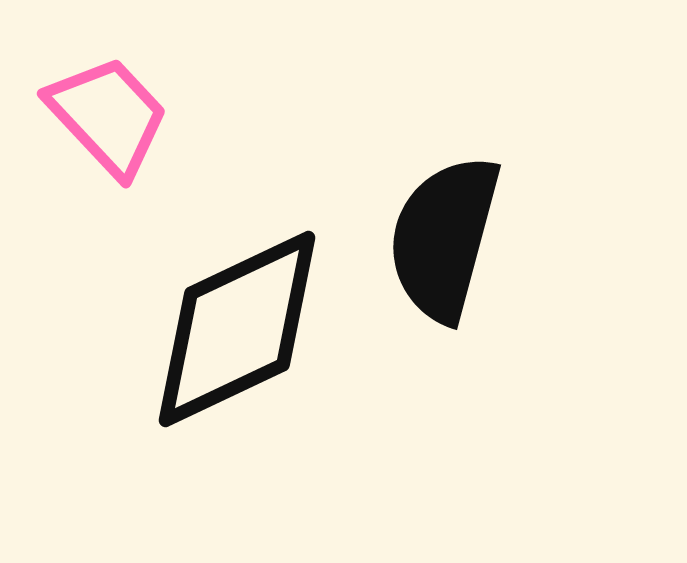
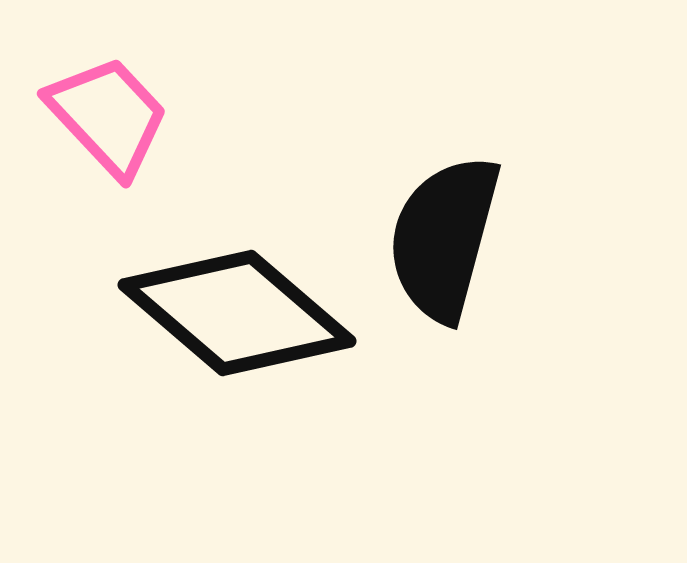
black diamond: moved 16 px up; rotated 66 degrees clockwise
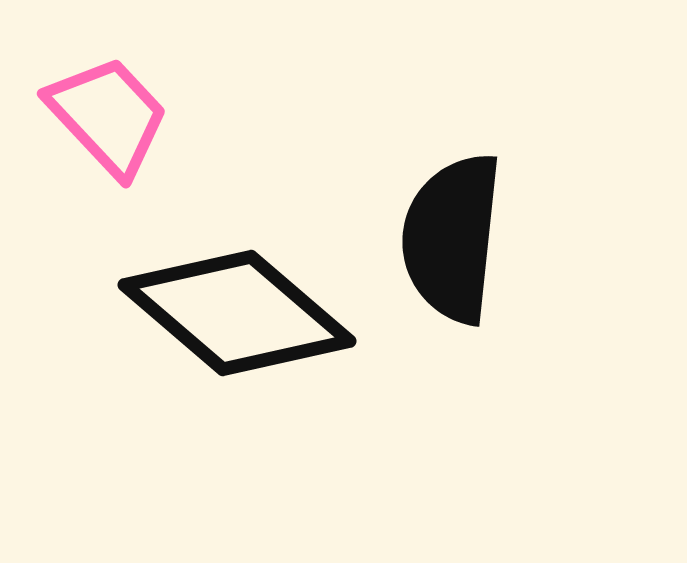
black semicircle: moved 8 px right; rotated 9 degrees counterclockwise
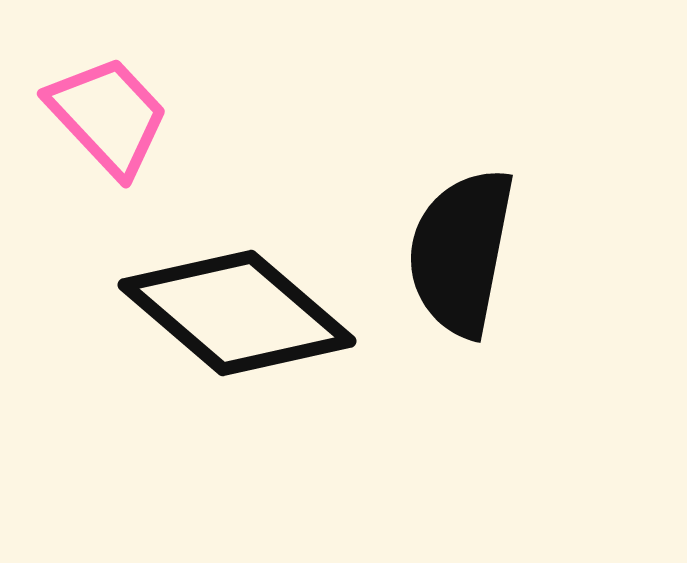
black semicircle: moved 9 px right, 14 px down; rotated 5 degrees clockwise
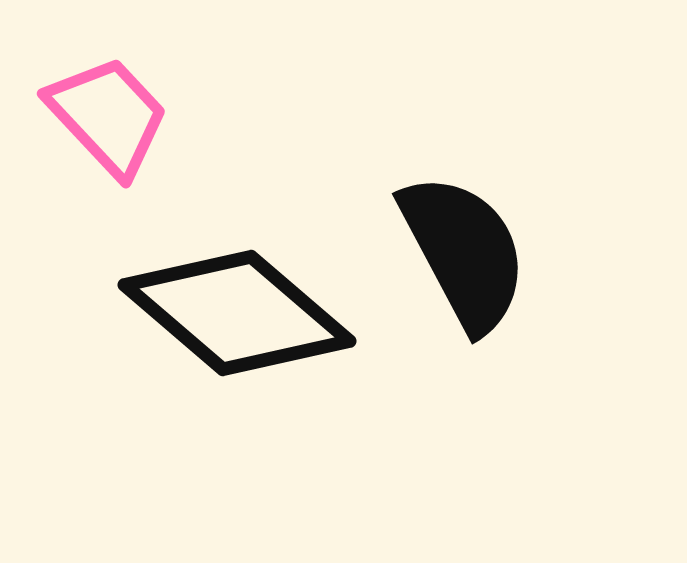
black semicircle: moved 3 px right; rotated 141 degrees clockwise
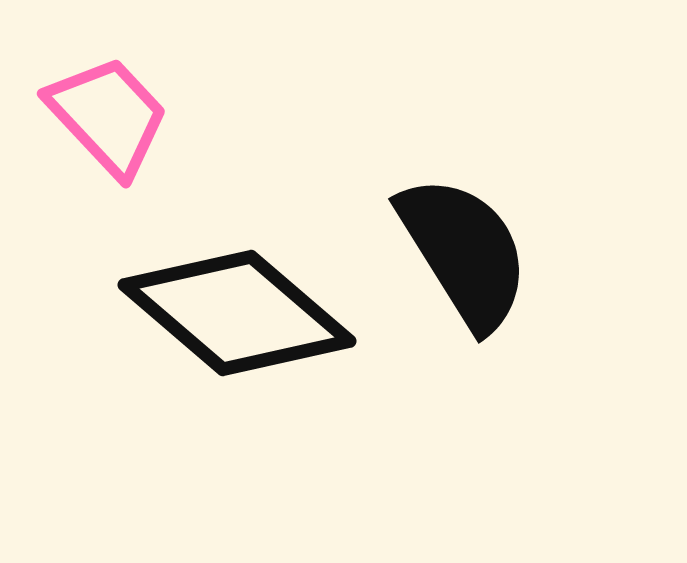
black semicircle: rotated 4 degrees counterclockwise
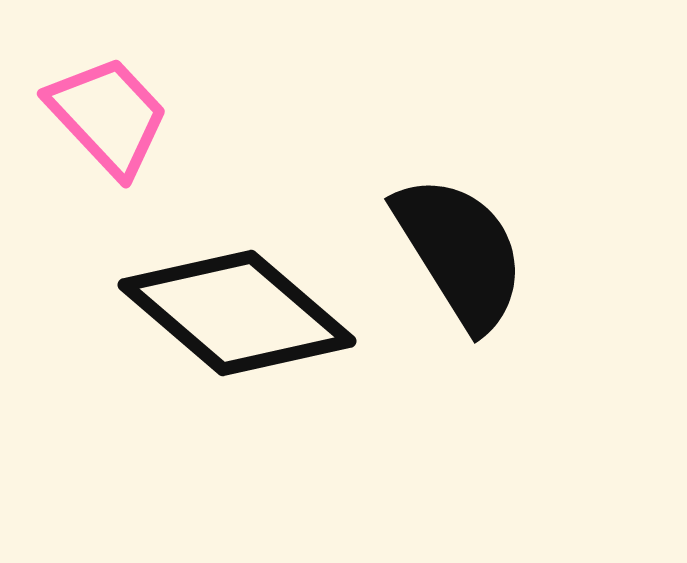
black semicircle: moved 4 px left
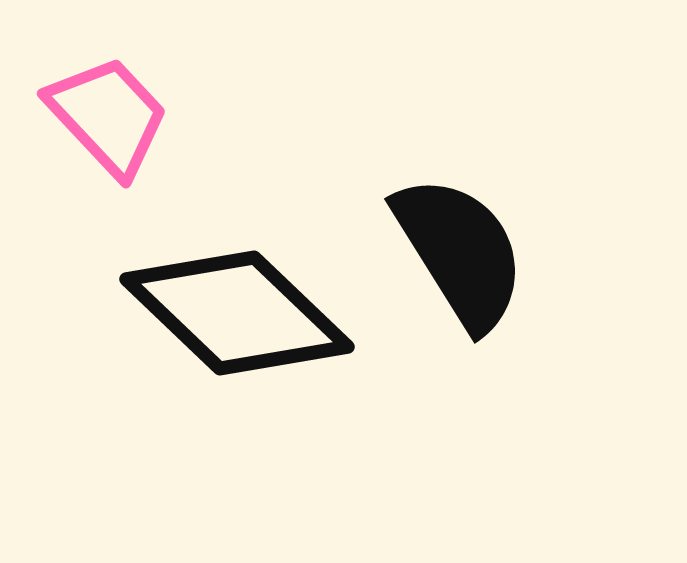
black diamond: rotated 3 degrees clockwise
